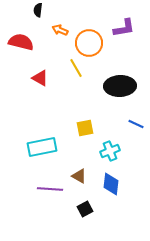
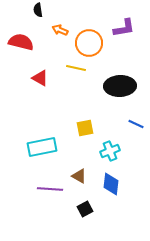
black semicircle: rotated 16 degrees counterclockwise
yellow line: rotated 48 degrees counterclockwise
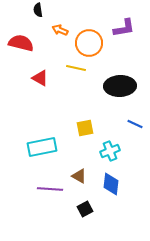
red semicircle: moved 1 px down
blue line: moved 1 px left
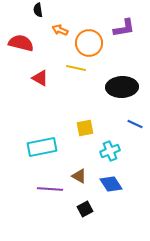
black ellipse: moved 2 px right, 1 px down
blue diamond: rotated 40 degrees counterclockwise
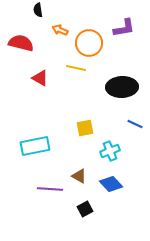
cyan rectangle: moved 7 px left, 1 px up
blue diamond: rotated 10 degrees counterclockwise
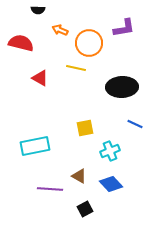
black semicircle: rotated 80 degrees counterclockwise
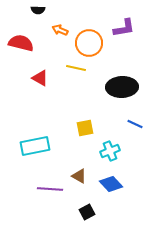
black square: moved 2 px right, 3 px down
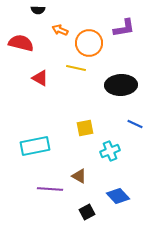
black ellipse: moved 1 px left, 2 px up
blue diamond: moved 7 px right, 12 px down
